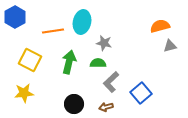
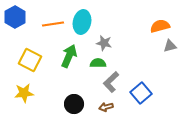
orange line: moved 7 px up
green arrow: moved 6 px up; rotated 10 degrees clockwise
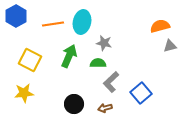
blue hexagon: moved 1 px right, 1 px up
brown arrow: moved 1 px left, 1 px down
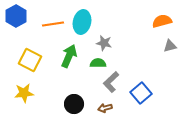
orange semicircle: moved 2 px right, 5 px up
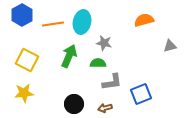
blue hexagon: moved 6 px right, 1 px up
orange semicircle: moved 18 px left, 1 px up
yellow square: moved 3 px left
gray L-shape: moved 1 px right; rotated 145 degrees counterclockwise
blue square: moved 1 px down; rotated 20 degrees clockwise
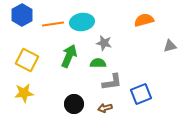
cyan ellipse: rotated 70 degrees clockwise
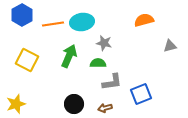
yellow star: moved 8 px left, 11 px down; rotated 12 degrees counterclockwise
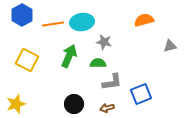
gray star: moved 1 px up
brown arrow: moved 2 px right
